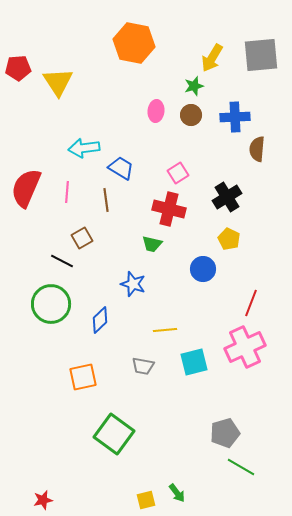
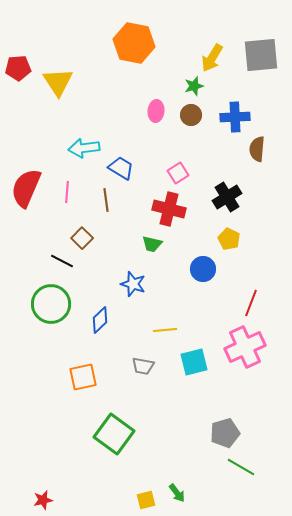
brown square: rotated 15 degrees counterclockwise
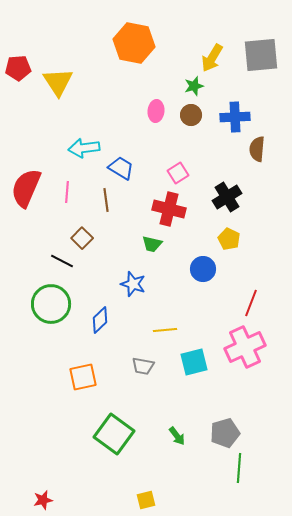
green line: moved 2 px left, 1 px down; rotated 64 degrees clockwise
green arrow: moved 57 px up
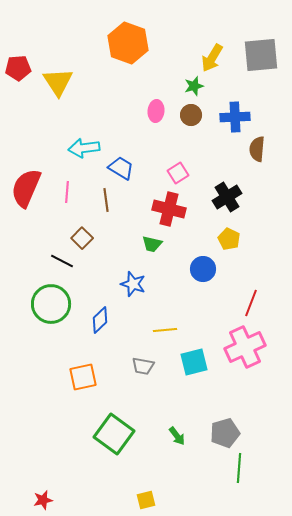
orange hexagon: moved 6 px left; rotated 9 degrees clockwise
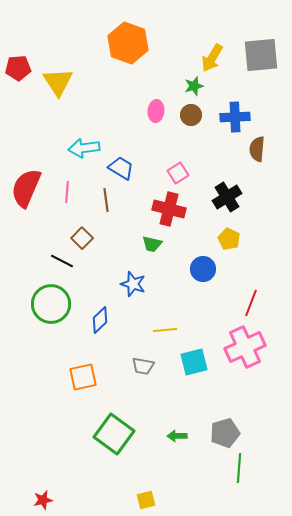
green arrow: rotated 126 degrees clockwise
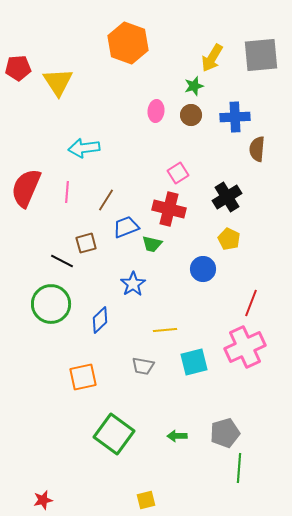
blue trapezoid: moved 5 px right, 59 px down; rotated 52 degrees counterclockwise
brown line: rotated 40 degrees clockwise
brown square: moved 4 px right, 5 px down; rotated 30 degrees clockwise
blue star: rotated 20 degrees clockwise
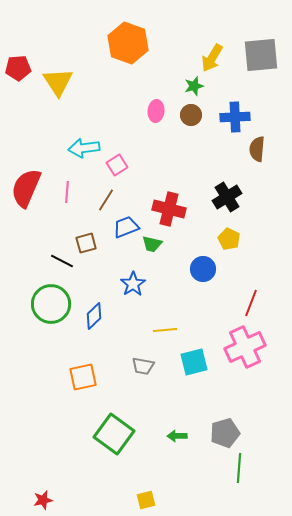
pink square: moved 61 px left, 8 px up
blue diamond: moved 6 px left, 4 px up
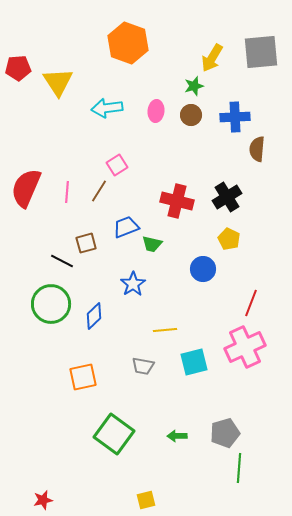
gray square: moved 3 px up
cyan arrow: moved 23 px right, 40 px up
brown line: moved 7 px left, 9 px up
red cross: moved 8 px right, 8 px up
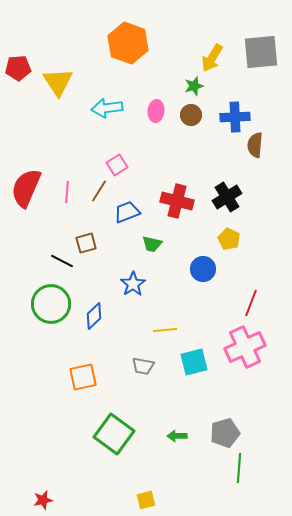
brown semicircle: moved 2 px left, 4 px up
blue trapezoid: moved 1 px right, 15 px up
